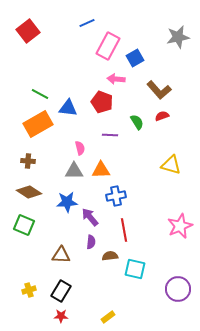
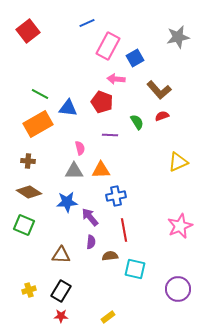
yellow triangle: moved 7 px right, 3 px up; rotated 40 degrees counterclockwise
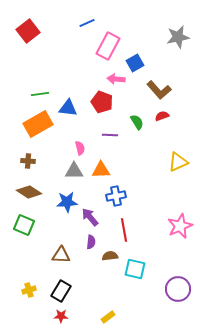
blue square: moved 5 px down
green line: rotated 36 degrees counterclockwise
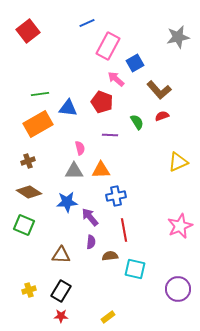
pink arrow: rotated 36 degrees clockwise
brown cross: rotated 24 degrees counterclockwise
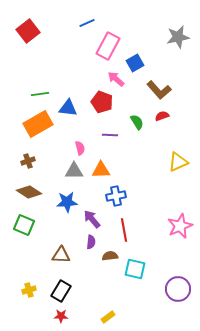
purple arrow: moved 2 px right, 2 px down
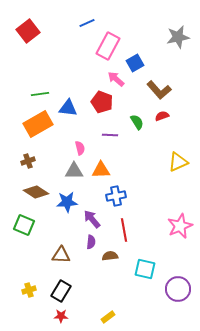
brown diamond: moved 7 px right
cyan square: moved 10 px right
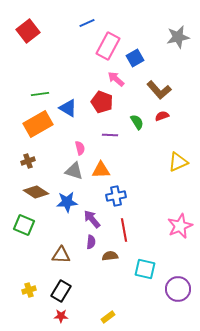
blue square: moved 5 px up
blue triangle: rotated 24 degrees clockwise
gray triangle: rotated 18 degrees clockwise
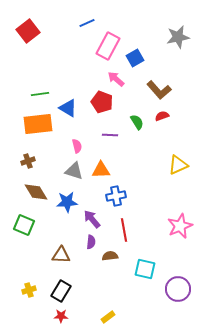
orange rectangle: rotated 24 degrees clockwise
pink semicircle: moved 3 px left, 2 px up
yellow triangle: moved 3 px down
brown diamond: rotated 25 degrees clockwise
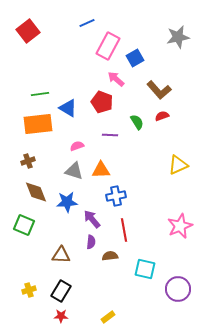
pink semicircle: rotated 96 degrees counterclockwise
brown diamond: rotated 10 degrees clockwise
